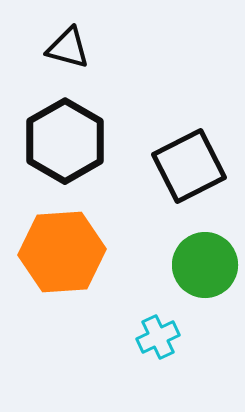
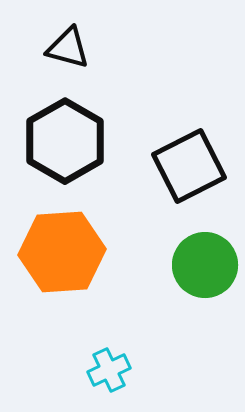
cyan cross: moved 49 px left, 33 px down
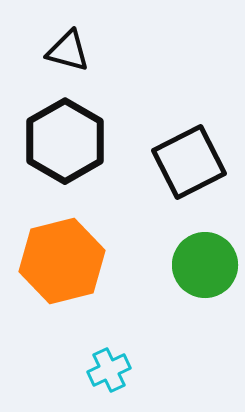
black triangle: moved 3 px down
black square: moved 4 px up
orange hexagon: moved 9 px down; rotated 10 degrees counterclockwise
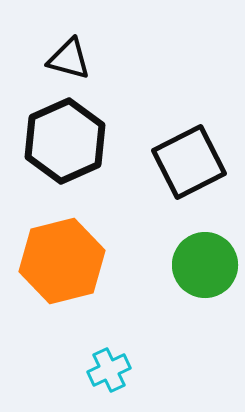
black triangle: moved 1 px right, 8 px down
black hexagon: rotated 6 degrees clockwise
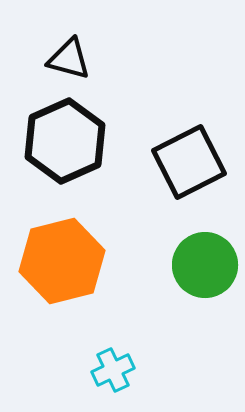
cyan cross: moved 4 px right
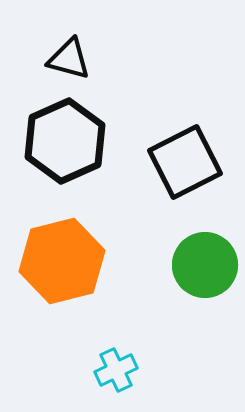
black square: moved 4 px left
cyan cross: moved 3 px right
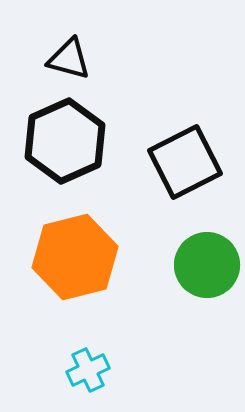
orange hexagon: moved 13 px right, 4 px up
green circle: moved 2 px right
cyan cross: moved 28 px left
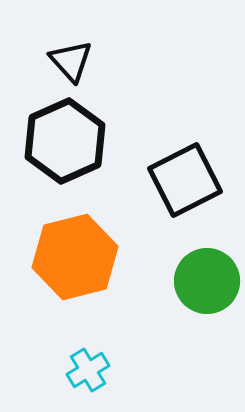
black triangle: moved 2 px right, 2 px down; rotated 33 degrees clockwise
black square: moved 18 px down
green circle: moved 16 px down
cyan cross: rotated 6 degrees counterclockwise
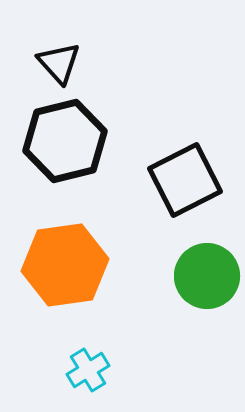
black triangle: moved 12 px left, 2 px down
black hexagon: rotated 10 degrees clockwise
orange hexagon: moved 10 px left, 8 px down; rotated 6 degrees clockwise
green circle: moved 5 px up
